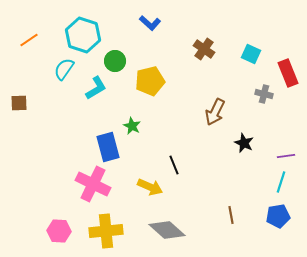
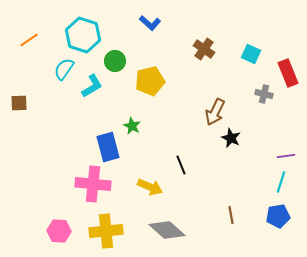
cyan L-shape: moved 4 px left, 2 px up
black star: moved 13 px left, 5 px up
black line: moved 7 px right
pink cross: rotated 20 degrees counterclockwise
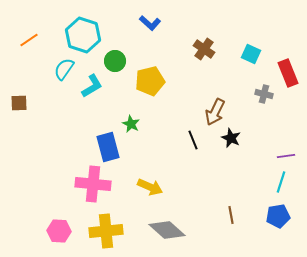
green star: moved 1 px left, 2 px up
black line: moved 12 px right, 25 px up
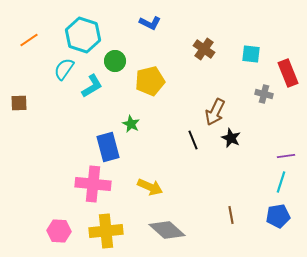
blue L-shape: rotated 15 degrees counterclockwise
cyan square: rotated 18 degrees counterclockwise
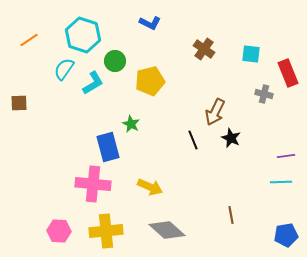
cyan L-shape: moved 1 px right, 3 px up
cyan line: rotated 70 degrees clockwise
blue pentagon: moved 8 px right, 19 px down
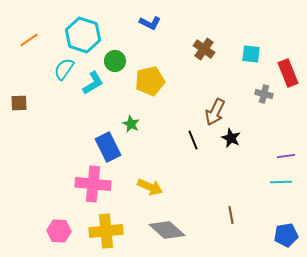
blue rectangle: rotated 12 degrees counterclockwise
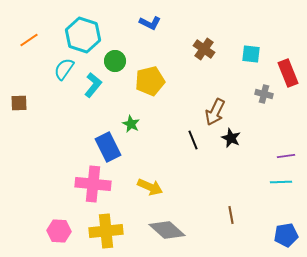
cyan L-shape: moved 2 px down; rotated 20 degrees counterclockwise
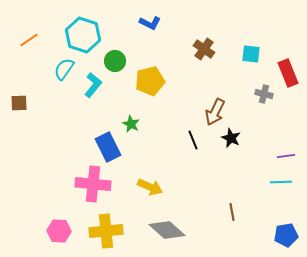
brown line: moved 1 px right, 3 px up
